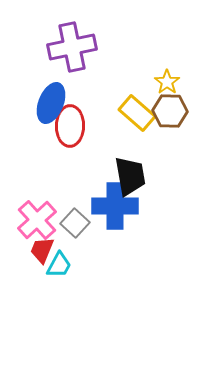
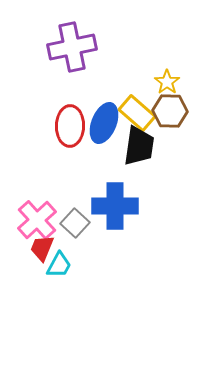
blue ellipse: moved 53 px right, 20 px down
black trapezoid: moved 9 px right, 30 px up; rotated 18 degrees clockwise
red trapezoid: moved 2 px up
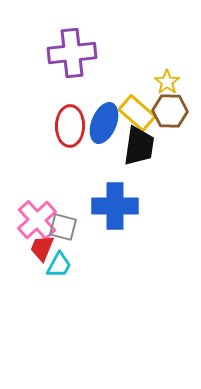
purple cross: moved 6 px down; rotated 6 degrees clockwise
gray square: moved 12 px left, 4 px down; rotated 28 degrees counterclockwise
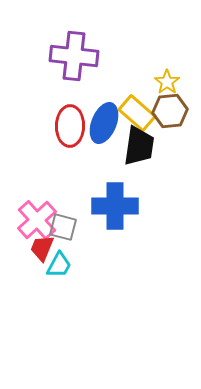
purple cross: moved 2 px right, 3 px down; rotated 12 degrees clockwise
brown hexagon: rotated 8 degrees counterclockwise
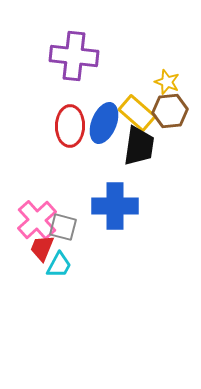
yellow star: rotated 15 degrees counterclockwise
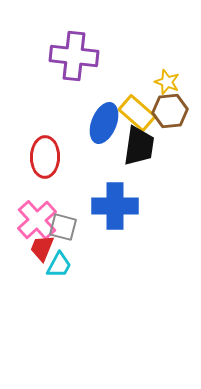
red ellipse: moved 25 px left, 31 px down
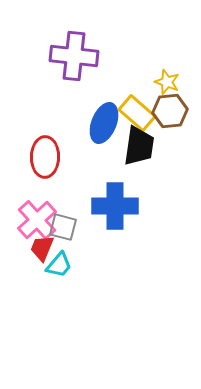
cyan trapezoid: rotated 12 degrees clockwise
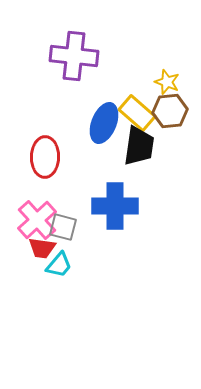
red trapezoid: rotated 104 degrees counterclockwise
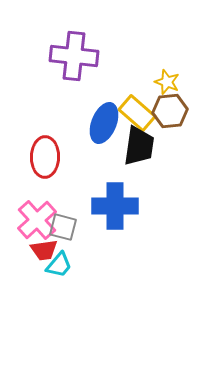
red trapezoid: moved 2 px right, 2 px down; rotated 16 degrees counterclockwise
